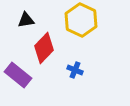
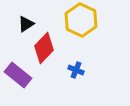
black triangle: moved 4 px down; rotated 24 degrees counterclockwise
blue cross: moved 1 px right
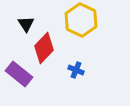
black triangle: rotated 30 degrees counterclockwise
purple rectangle: moved 1 px right, 1 px up
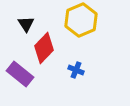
yellow hexagon: rotated 12 degrees clockwise
purple rectangle: moved 1 px right
